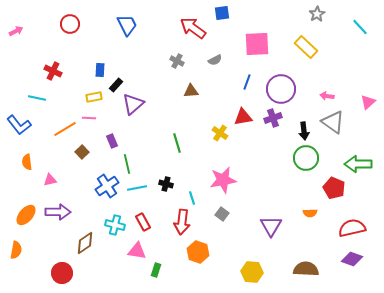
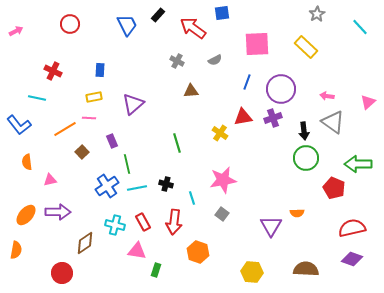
black rectangle at (116, 85): moved 42 px right, 70 px up
orange semicircle at (310, 213): moved 13 px left
red arrow at (182, 222): moved 8 px left
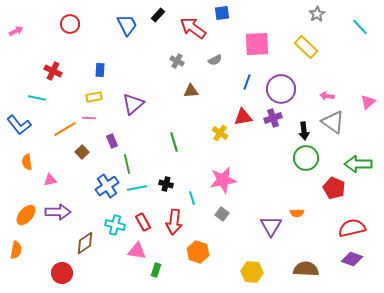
green line at (177, 143): moved 3 px left, 1 px up
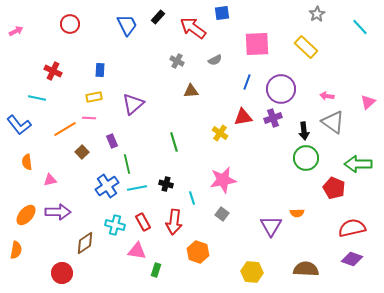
black rectangle at (158, 15): moved 2 px down
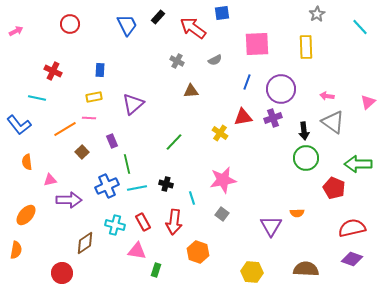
yellow rectangle at (306, 47): rotated 45 degrees clockwise
green line at (174, 142): rotated 60 degrees clockwise
blue cross at (107, 186): rotated 10 degrees clockwise
purple arrow at (58, 212): moved 11 px right, 12 px up
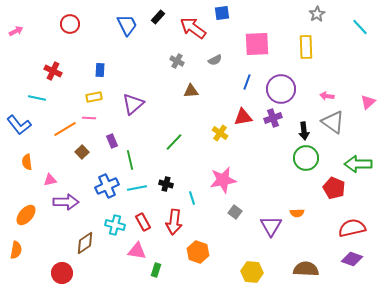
green line at (127, 164): moved 3 px right, 4 px up
purple arrow at (69, 200): moved 3 px left, 2 px down
gray square at (222, 214): moved 13 px right, 2 px up
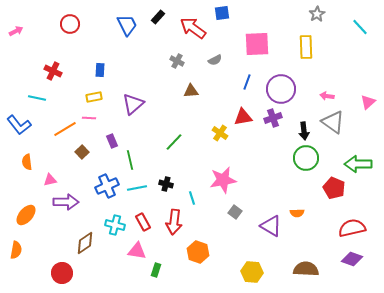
purple triangle at (271, 226): rotated 30 degrees counterclockwise
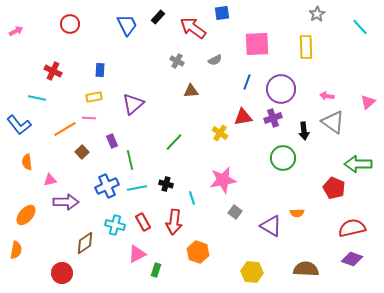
green circle at (306, 158): moved 23 px left
pink triangle at (137, 251): moved 3 px down; rotated 36 degrees counterclockwise
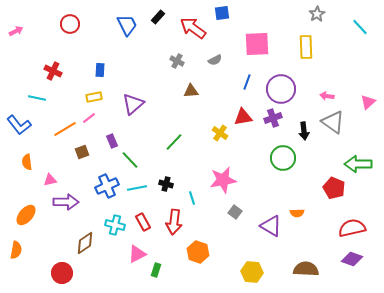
pink line at (89, 118): rotated 40 degrees counterclockwise
brown square at (82, 152): rotated 24 degrees clockwise
green line at (130, 160): rotated 30 degrees counterclockwise
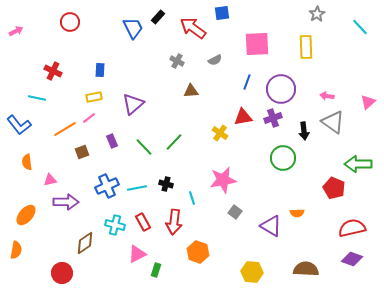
red circle at (70, 24): moved 2 px up
blue trapezoid at (127, 25): moved 6 px right, 3 px down
green line at (130, 160): moved 14 px right, 13 px up
